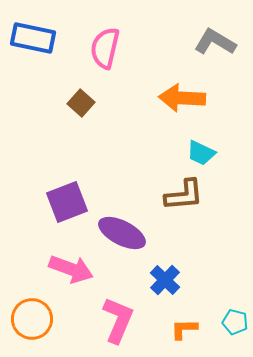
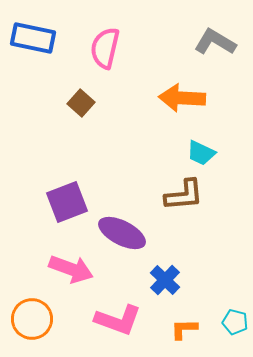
pink L-shape: rotated 87 degrees clockwise
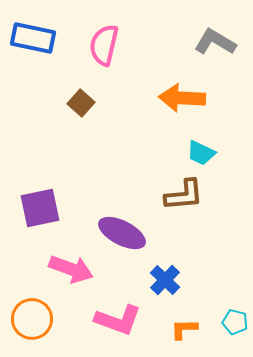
pink semicircle: moved 1 px left, 3 px up
purple square: moved 27 px left, 6 px down; rotated 9 degrees clockwise
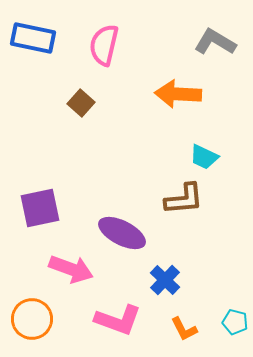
orange arrow: moved 4 px left, 4 px up
cyan trapezoid: moved 3 px right, 4 px down
brown L-shape: moved 4 px down
orange L-shape: rotated 116 degrees counterclockwise
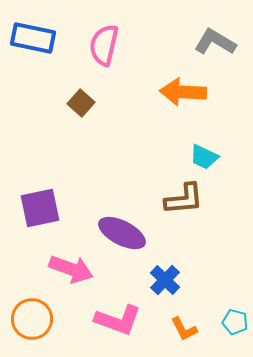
orange arrow: moved 5 px right, 2 px up
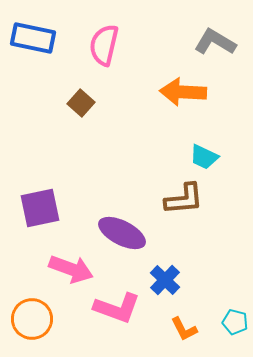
pink L-shape: moved 1 px left, 12 px up
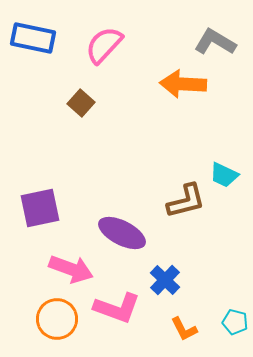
pink semicircle: rotated 30 degrees clockwise
orange arrow: moved 8 px up
cyan trapezoid: moved 20 px right, 18 px down
brown L-shape: moved 2 px right, 2 px down; rotated 9 degrees counterclockwise
orange circle: moved 25 px right
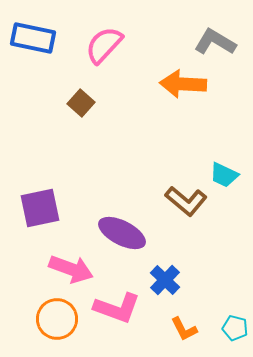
brown L-shape: rotated 54 degrees clockwise
cyan pentagon: moved 6 px down
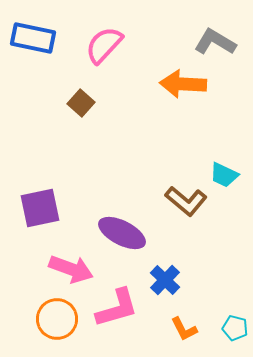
pink L-shape: rotated 36 degrees counterclockwise
